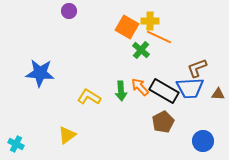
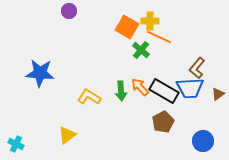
brown L-shape: rotated 30 degrees counterclockwise
brown triangle: rotated 40 degrees counterclockwise
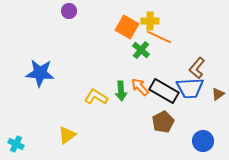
yellow L-shape: moved 7 px right
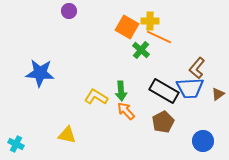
orange arrow: moved 14 px left, 24 px down
yellow triangle: rotated 48 degrees clockwise
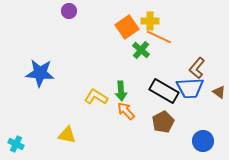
orange square: rotated 25 degrees clockwise
brown triangle: moved 1 px right, 2 px up; rotated 48 degrees counterclockwise
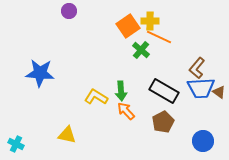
orange square: moved 1 px right, 1 px up
blue trapezoid: moved 11 px right
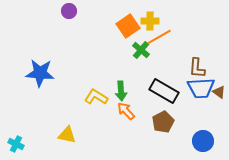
orange line: rotated 55 degrees counterclockwise
brown L-shape: rotated 35 degrees counterclockwise
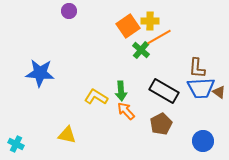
brown pentagon: moved 2 px left, 2 px down
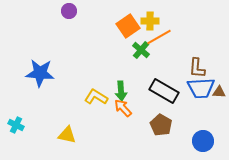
brown triangle: rotated 32 degrees counterclockwise
orange arrow: moved 3 px left, 3 px up
brown pentagon: moved 1 px down; rotated 15 degrees counterclockwise
cyan cross: moved 19 px up
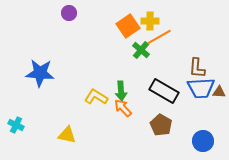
purple circle: moved 2 px down
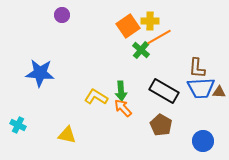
purple circle: moved 7 px left, 2 px down
cyan cross: moved 2 px right
